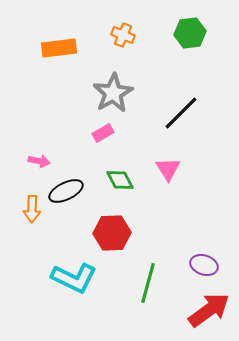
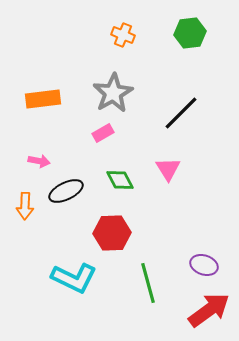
orange rectangle: moved 16 px left, 51 px down
orange arrow: moved 7 px left, 3 px up
green line: rotated 30 degrees counterclockwise
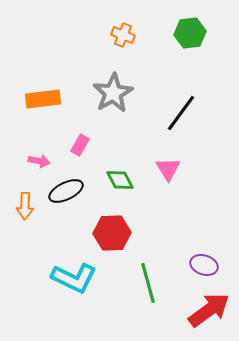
black line: rotated 9 degrees counterclockwise
pink rectangle: moved 23 px left, 12 px down; rotated 30 degrees counterclockwise
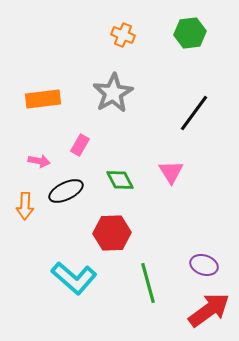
black line: moved 13 px right
pink triangle: moved 3 px right, 3 px down
cyan L-shape: rotated 15 degrees clockwise
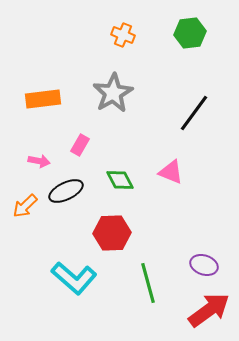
pink triangle: rotated 36 degrees counterclockwise
orange arrow: rotated 44 degrees clockwise
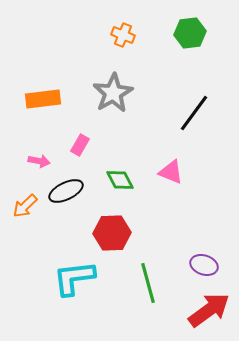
cyan L-shape: rotated 132 degrees clockwise
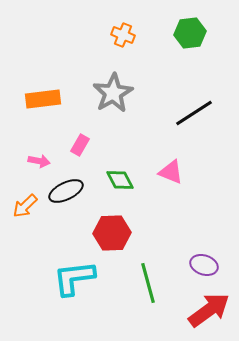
black line: rotated 21 degrees clockwise
